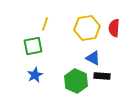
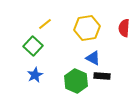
yellow line: rotated 32 degrees clockwise
red semicircle: moved 10 px right
green square: rotated 36 degrees counterclockwise
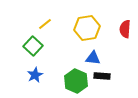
red semicircle: moved 1 px right, 1 px down
blue triangle: rotated 21 degrees counterclockwise
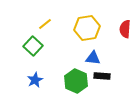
blue star: moved 5 px down
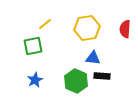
green square: rotated 36 degrees clockwise
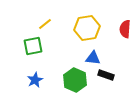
black rectangle: moved 4 px right, 1 px up; rotated 14 degrees clockwise
green hexagon: moved 1 px left, 1 px up
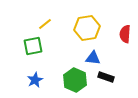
red semicircle: moved 5 px down
black rectangle: moved 2 px down
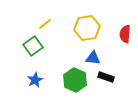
green square: rotated 24 degrees counterclockwise
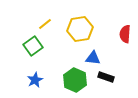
yellow hexagon: moved 7 px left, 1 px down
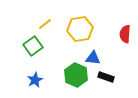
green hexagon: moved 1 px right, 5 px up
